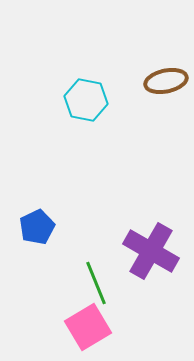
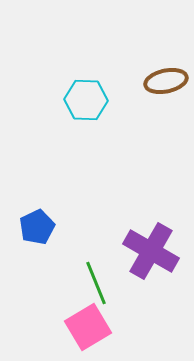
cyan hexagon: rotated 9 degrees counterclockwise
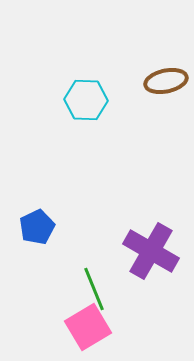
green line: moved 2 px left, 6 px down
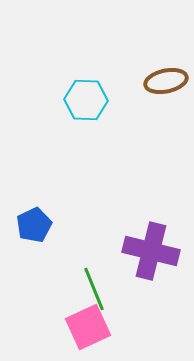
blue pentagon: moved 3 px left, 2 px up
purple cross: rotated 16 degrees counterclockwise
pink square: rotated 6 degrees clockwise
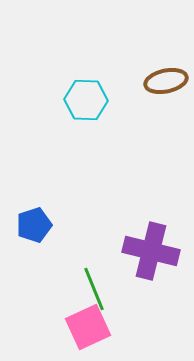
blue pentagon: rotated 8 degrees clockwise
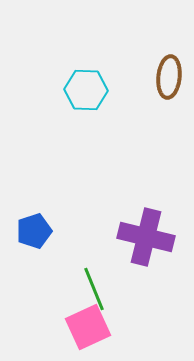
brown ellipse: moved 3 px right, 4 px up; rotated 72 degrees counterclockwise
cyan hexagon: moved 10 px up
blue pentagon: moved 6 px down
purple cross: moved 5 px left, 14 px up
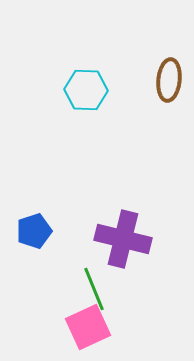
brown ellipse: moved 3 px down
purple cross: moved 23 px left, 2 px down
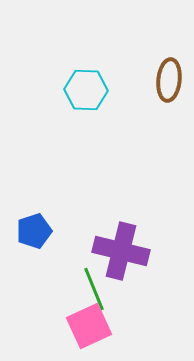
purple cross: moved 2 px left, 12 px down
pink square: moved 1 px right, 1 px up
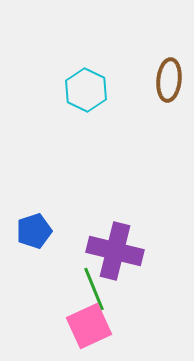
cyan hexagon: rotated 24 degrees clockwise
purple cross: moved 6 px left
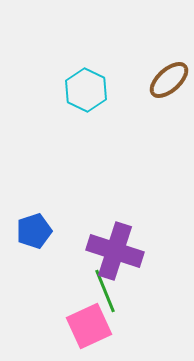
brown ellipse: rotated 42 degrees clockwise
purple cross: rotated 4 degrees clockwise
green line: moved 11 px right, 2 px down
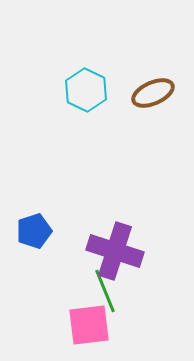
brown ellipse: moved 16 px left, 13 px down; rotated 18 degrees clockwise
pink square: moved 1 px up; rotated 18 degrees clockwise
